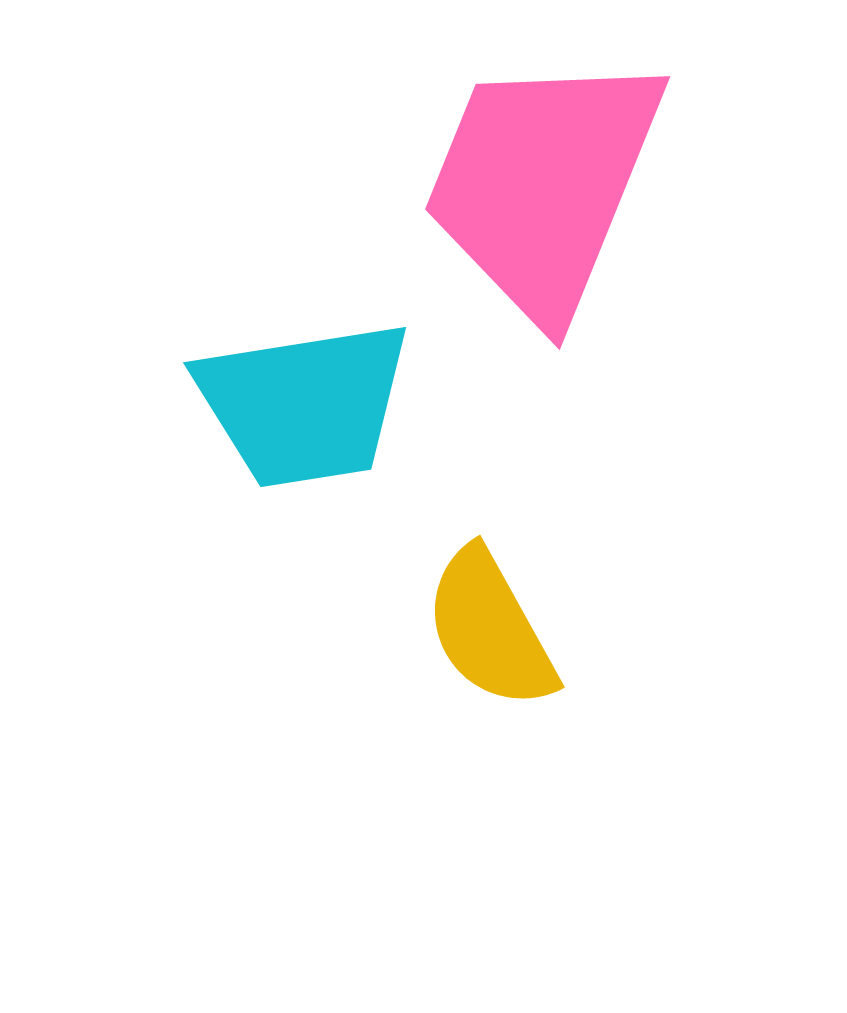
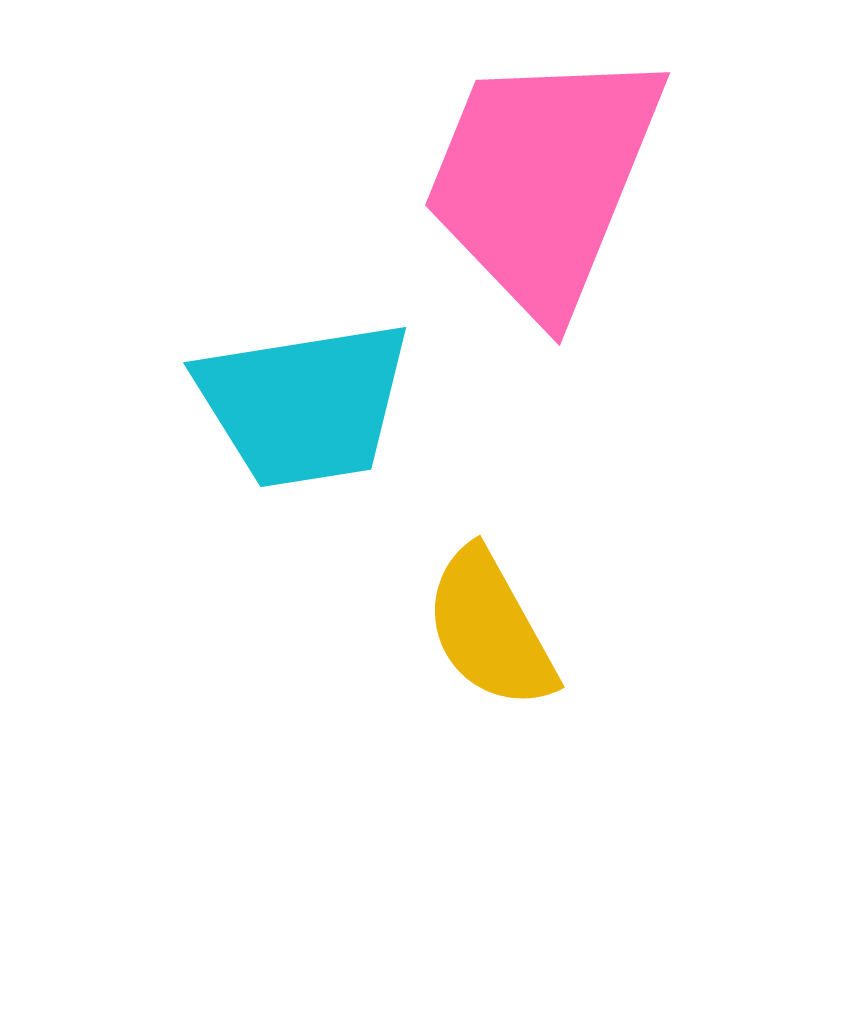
pink trapezoid: moved 4 px up
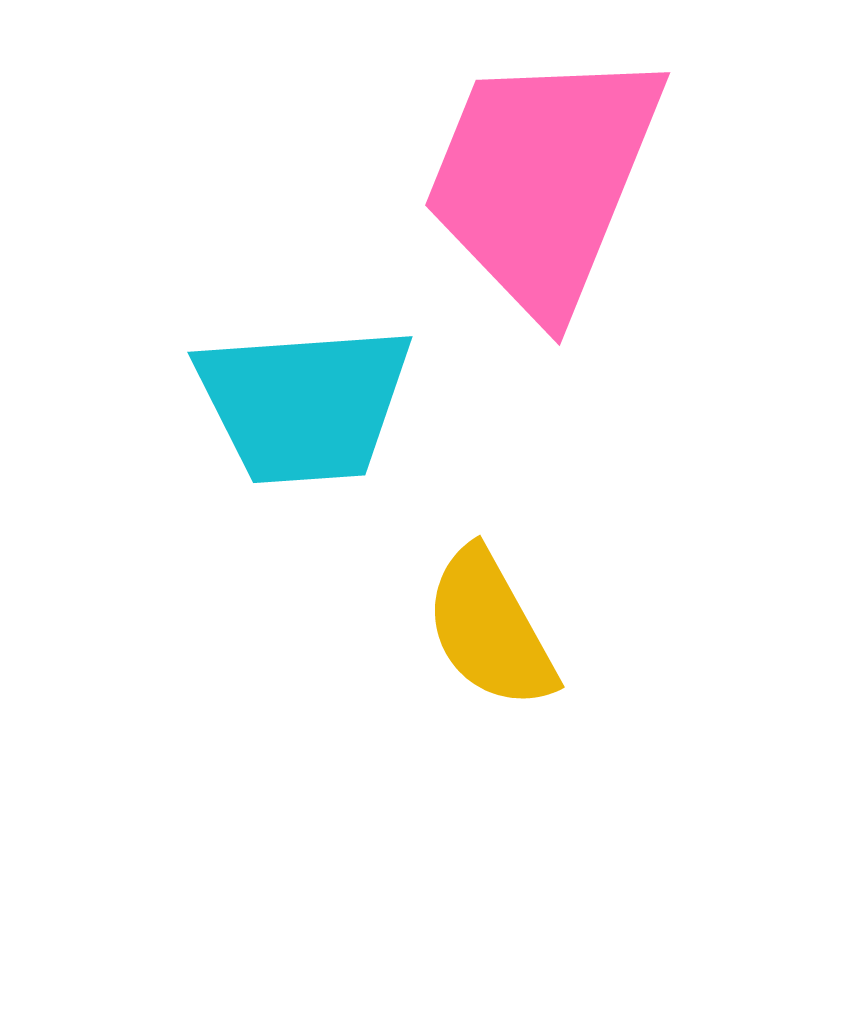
cyan trapezoid: rotated 5 degrees clockwise
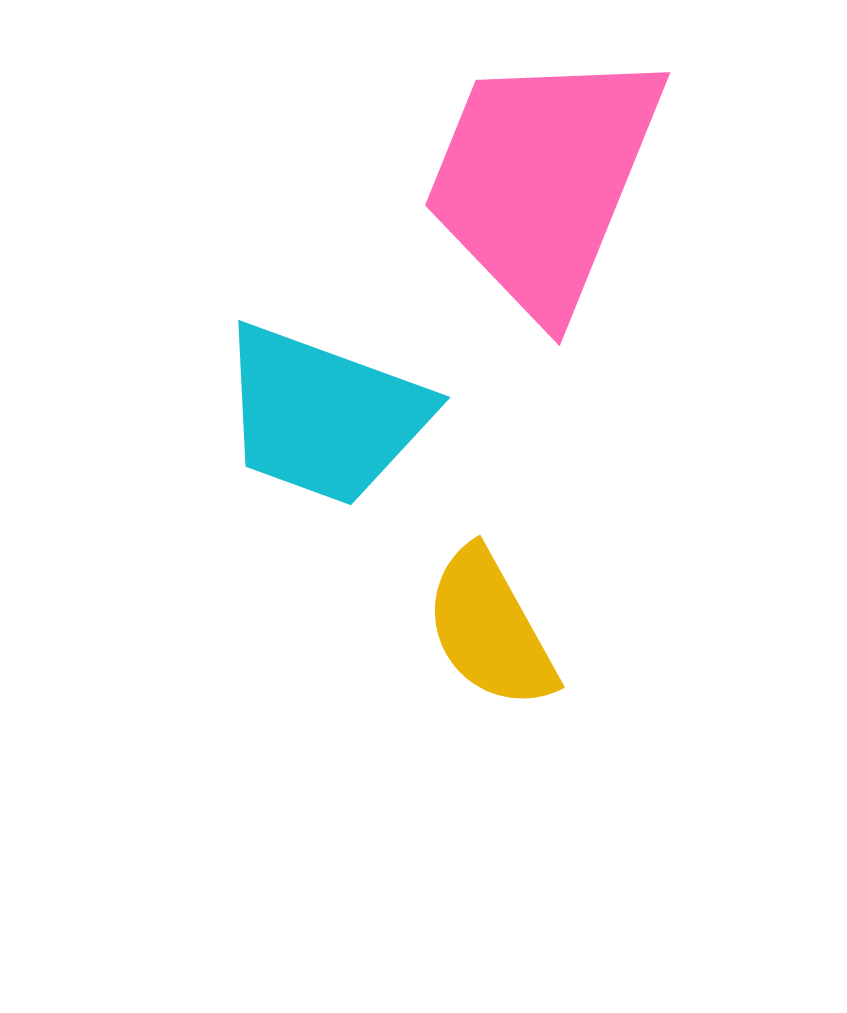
cyan trapezoid: moved 20 px right, 11 px down; rotated 24 degrees clockwise
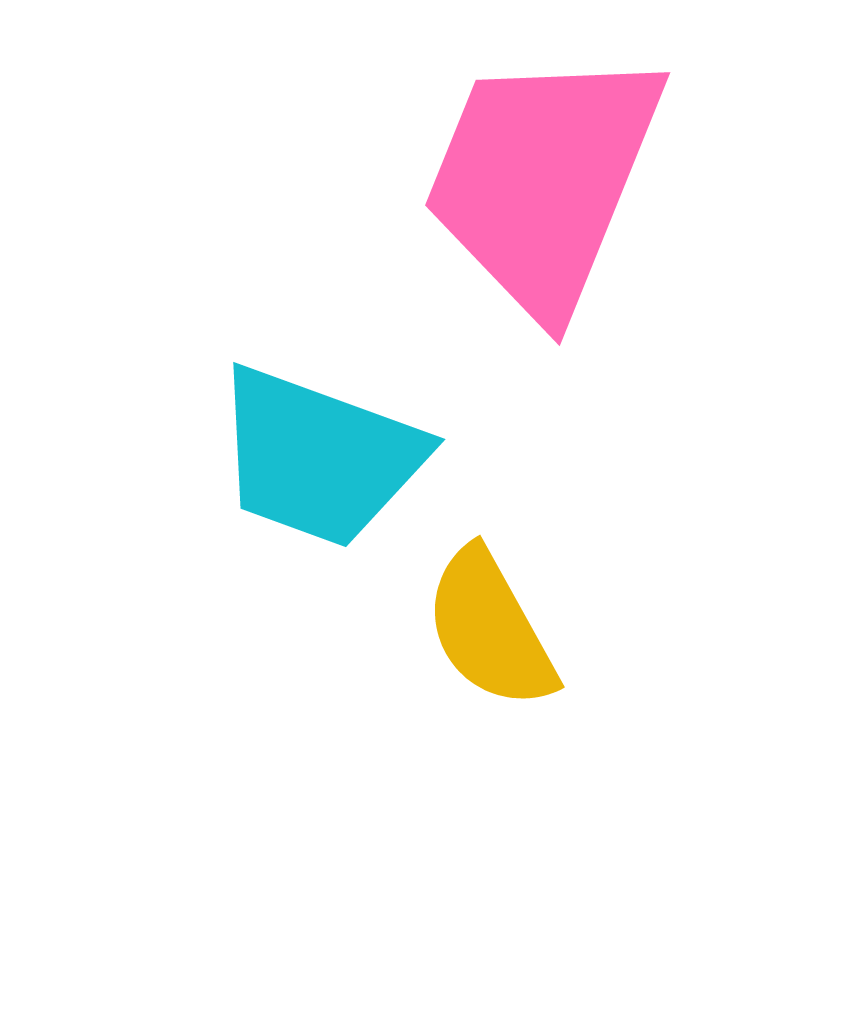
cyan trapezoid: moved 5 px left, 42 px down
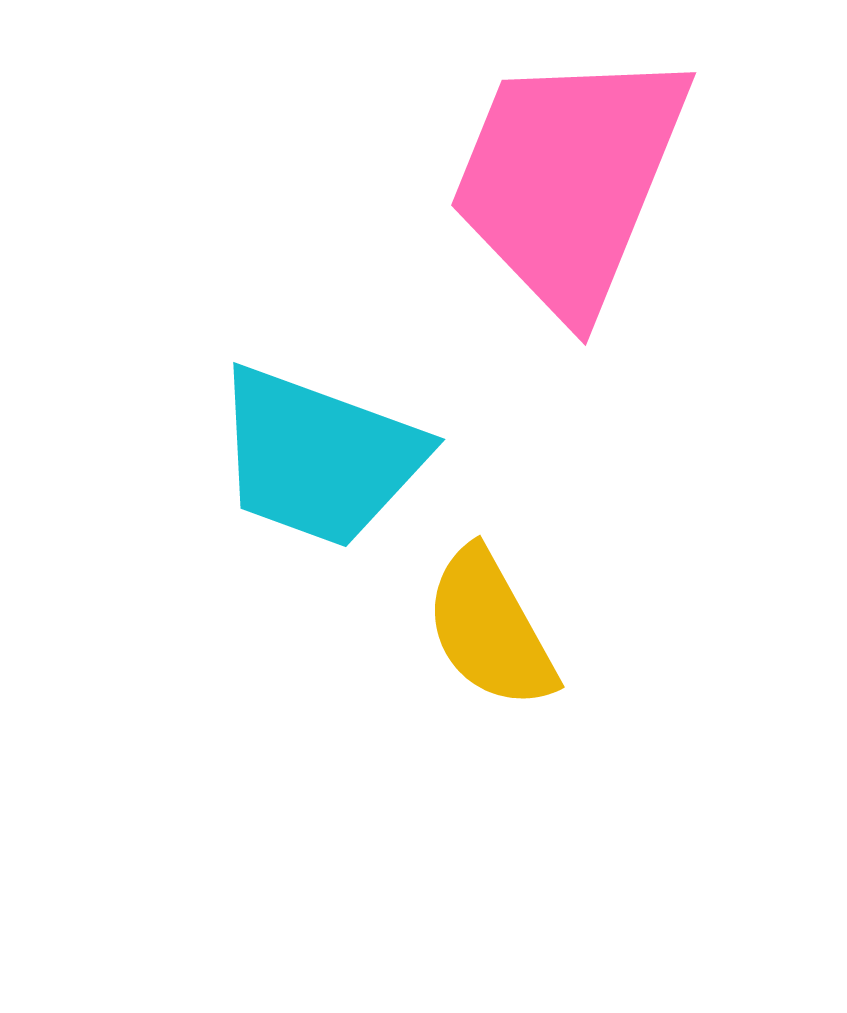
pink trapezoid: moved 26 px right
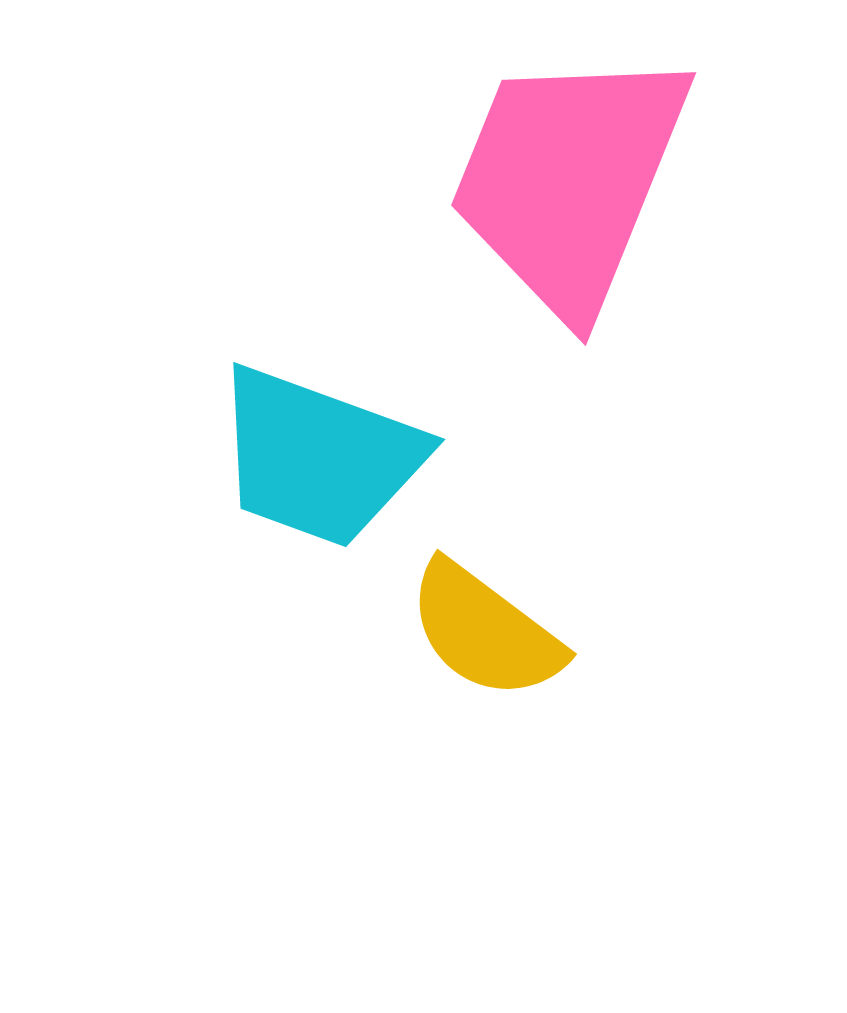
yellow semicircle: moved 5 px left, 2 px down; rotated 24 degrees counterclockwise
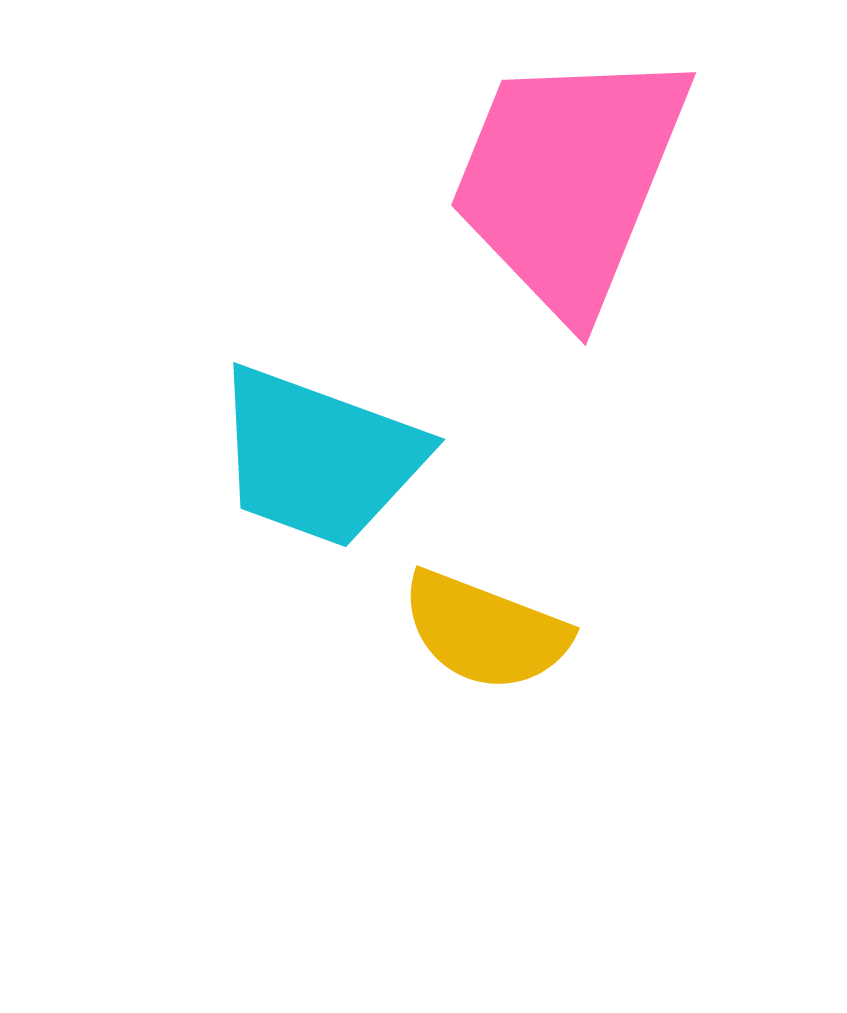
yellow semicircle: rotated 16 degrees counterclockwise
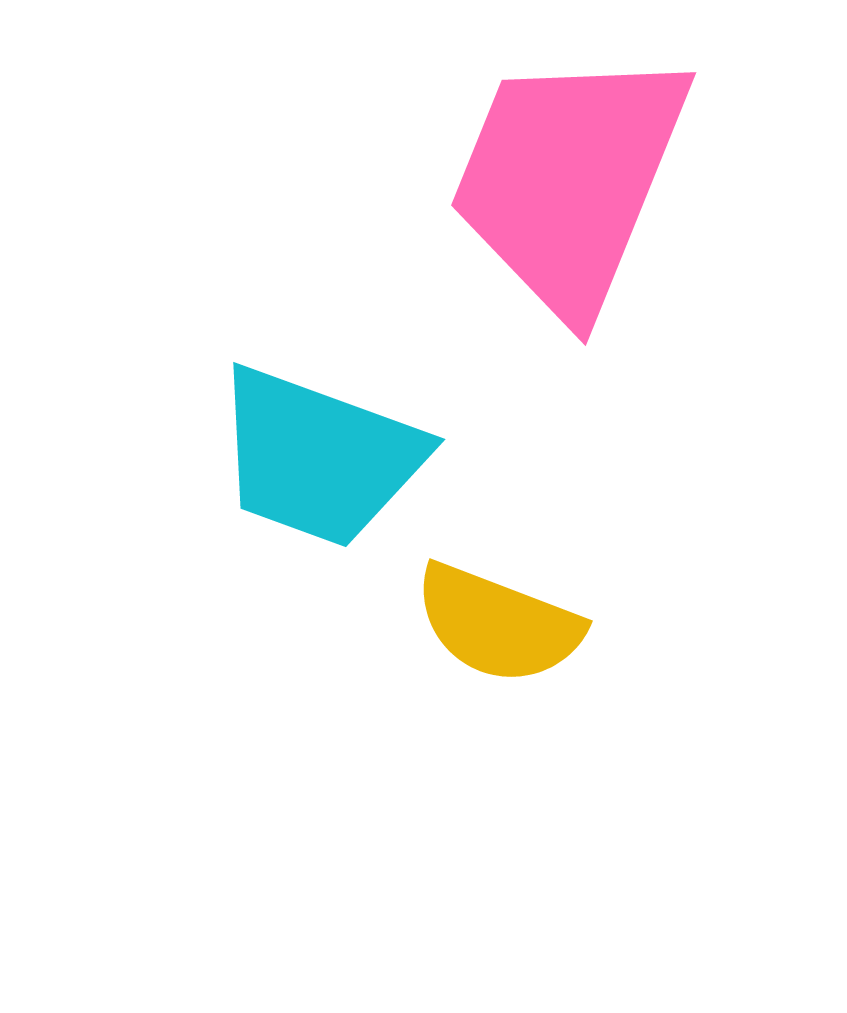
yellow semicircle: moved 13 px right, 7 px up
